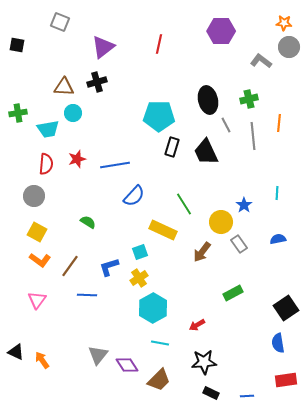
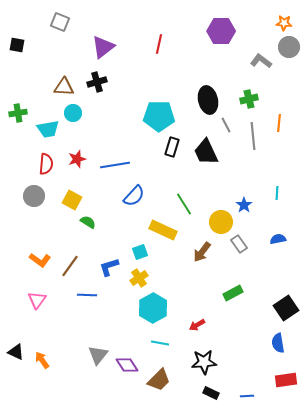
yellow square at (37, 232): moved 35 px right, 32 px up
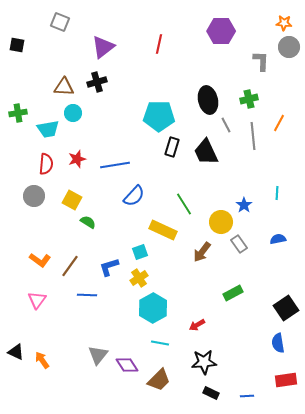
gray L-shape at (261, 61): rotated 55 degrees clockwise
orange line at (279, 123): rotated 24 degrees clockwise
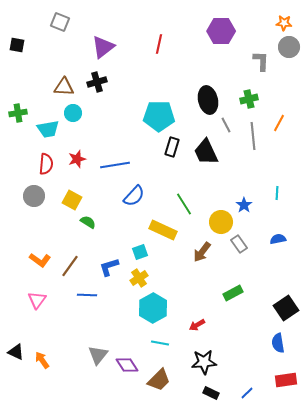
blue line at (247, 396): moved 3 px up; rotated 40 degrees counterclockwise
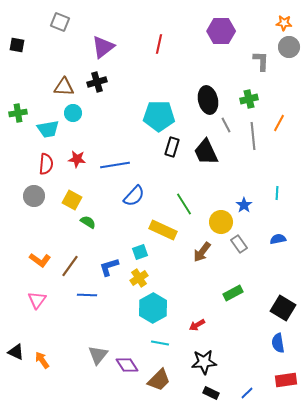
red star at (77, 159): rotated 24 degrees clockwise
black square at (286, 308): moved 3 px left; rotated 25 degrees counterclockwise
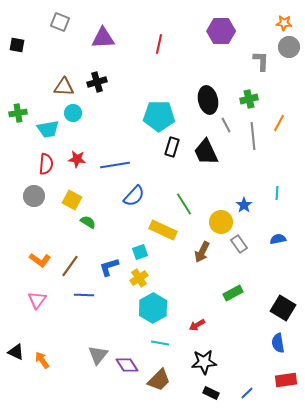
purple triangle at (103, 47): moved 9 px up; rotated 35 degrees clockwise
brown arrow at (202, 252): rotated 10 degrees counterclockwise
blue line at (87, 295): moved 3 px left
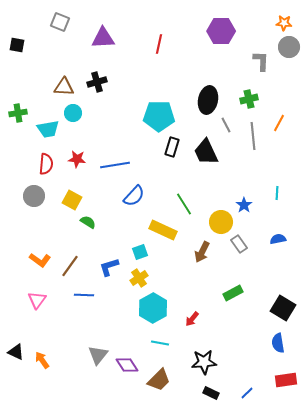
black ellipse at (208, 100): rotated 24 degrees clockwise
red arrow at (197, 325): moved 5 px left, 6 px up; rotated 21 degrees counterclockwise
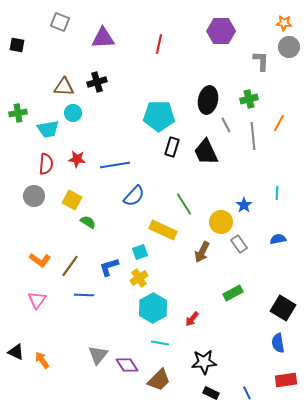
blue line at (247, 393): rotated 72 degrees counterclockwise
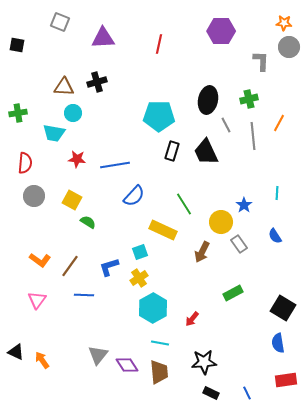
cyan trapezoid at (48, 129): moved 6 px right, 4 px down; rotated 20 degrees clockwise
black rectangle at (172, 147): moved 4 px down
red semicircle at (46, 164): moved 21 px left, 1 px up
blue semicircle at (278, 239): moved 3 px left, 3 px up; rotated 112 degrees counterclockwise
brown trapezoid at (159, 380): moved 8 px up; rotated 50 degrees counterclockwise
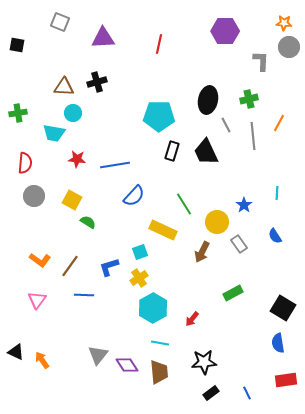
purple hexagon at (221, 31): moved 4 px right
yellow circle at (221, 222): moved 4 px left
black rectangle at (211, 393): rotated 63 degrees counterclockwise
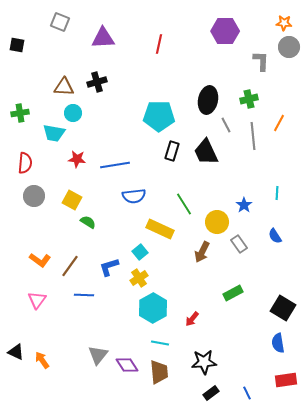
green cross at (18, 113): moved 2 px right
blue semicircle at (134, 196): rotated 40 degrees clockwise
yellow rectangle at (163, 230): moved 3 px left, 1 px up
cyan square at (140, 252): rotated 21 degrees counterclockwise
